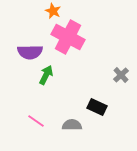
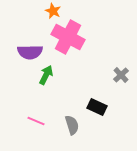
pink line: rotated 12 degrees counterclockwise
gray semicircle: rotated 72 degrees clockwise
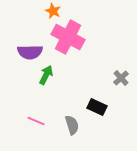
gray cross: moved 3 px down
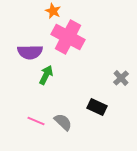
gray semicircle: moved 9 px left, 3 px up; rotated 30 degrees counterclockwise
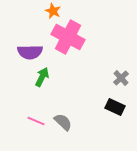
green arrow: moved 4 px left, 2 px down
black rectangle: moved 18 px right
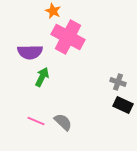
gray cross: moved 3 px left, 4 px down; rotated 28 degrees counterclockwise
black rectangle: moved 8 px right, 2 px up
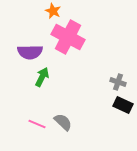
pink line: moved 1 px right, 3 px down
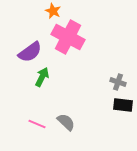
purple semicircle: rotated 35 degrees counterclockwise
black rectangle: rotated 18 degrees counterclockwise
gray semicircle: moved 3 px right
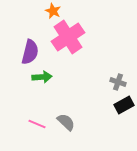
pink cross: rotated 28 degrees clockwise
purple semicircle: rotated 40 degrees counterclockwise
green arrow: rotated 60 degrees clockwise
black rectangle: moved 1 px right; rotated 36 degrees counterclockwise
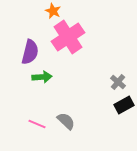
gray cross: rotated 21 degrees clockwise
gray semicircle: moved 1 px up
